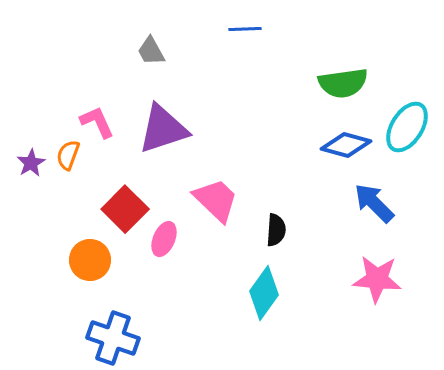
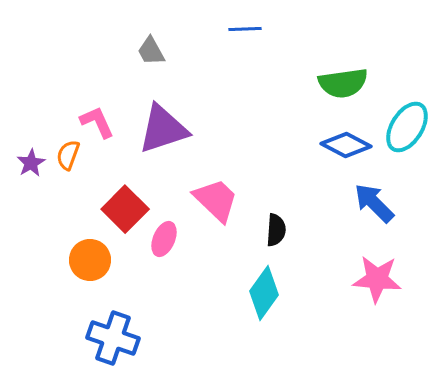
blue diamond: rotated 12 degrees clockwise
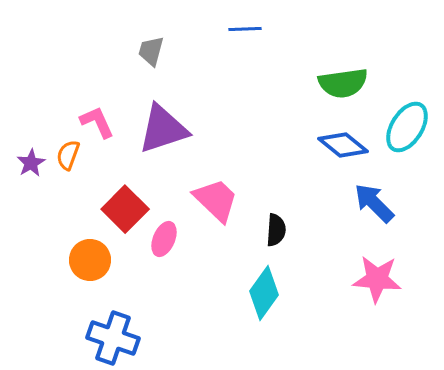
gray trapezoid: rotated 44 degrees clockwise
blue diamond: moved 3 px left; rotated 12 degrees clockwise
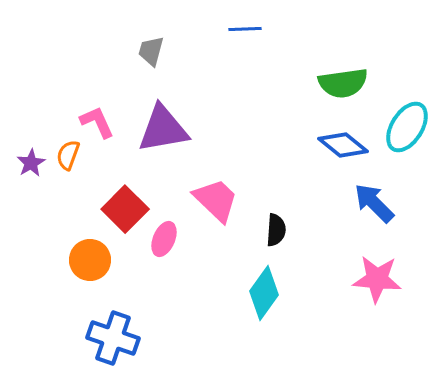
purple triangle: rotated 8 degrees clockwise
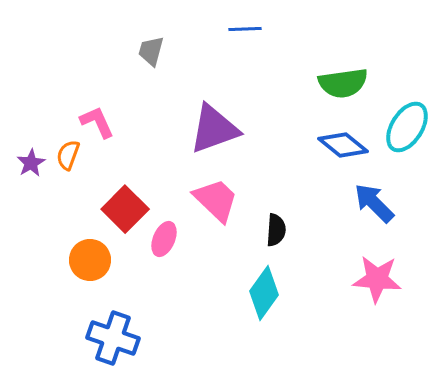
purple triangle: moved 51 px right; rotated 10 degrees counterclockwise
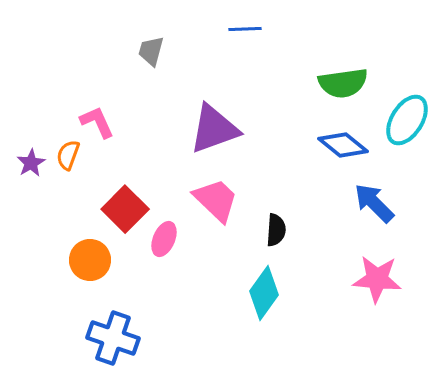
cyan ellipse: moved 7 px up
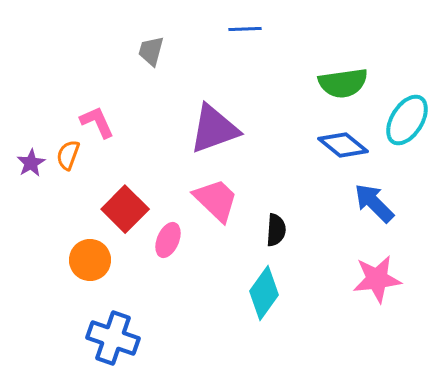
pink ellipse: moved 4 px right, 1 px down
pink star: rotated 12 degrees counterclockwise
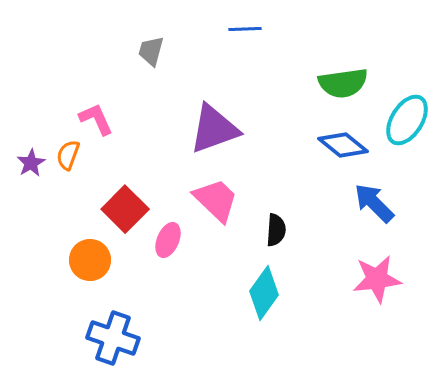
pink L-shape: moved 1 px left, 3 px up
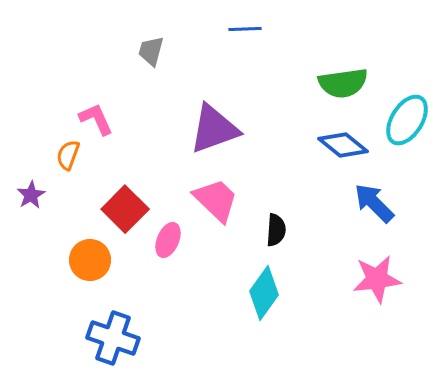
purple star: moved 32 px down
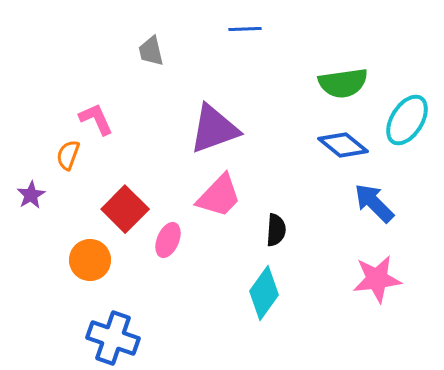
gray trapezoid: rotated 28 degrees counterclockwise
pink trapezoid: moved 3 px right, 4 px up; rotated 90 degrees clockwise
